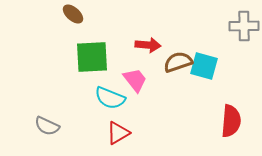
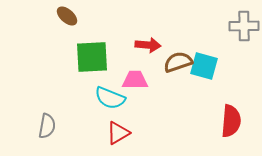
brown ellipse: moved 6 px left, 2 px down
pink trapezoid: rotated 52 degrees counterclockwise
gray semicircle: rotated 105 degrees counterclockwise
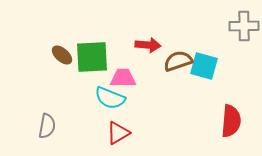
brown ellipse: moved 5 px left, 39 px down
brown semicircle: moved 1 px up
pink trapezoid: moved 12 px left, 2 px up
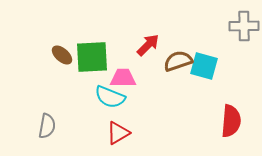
red arrow: rotated 50 degrees counterclockwise
cyan semicircle: moved 1 px up
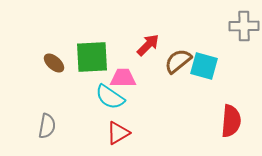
brown ellipse: moved 8 px left, 8 px down
brown semicircle: rotated 20 degrees counterclockwise
cyan semicircle: rotated 12 degrees clockwise
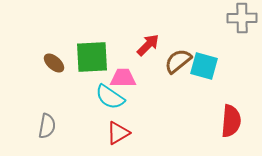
gray cross: moved 2 px left, 8 px up
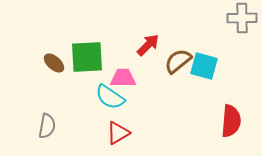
green square: moved 5 px left
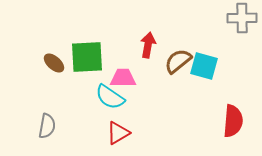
red arrow: rotated 35 degrees counterclockwise
red semicircle: moved 2 px right
